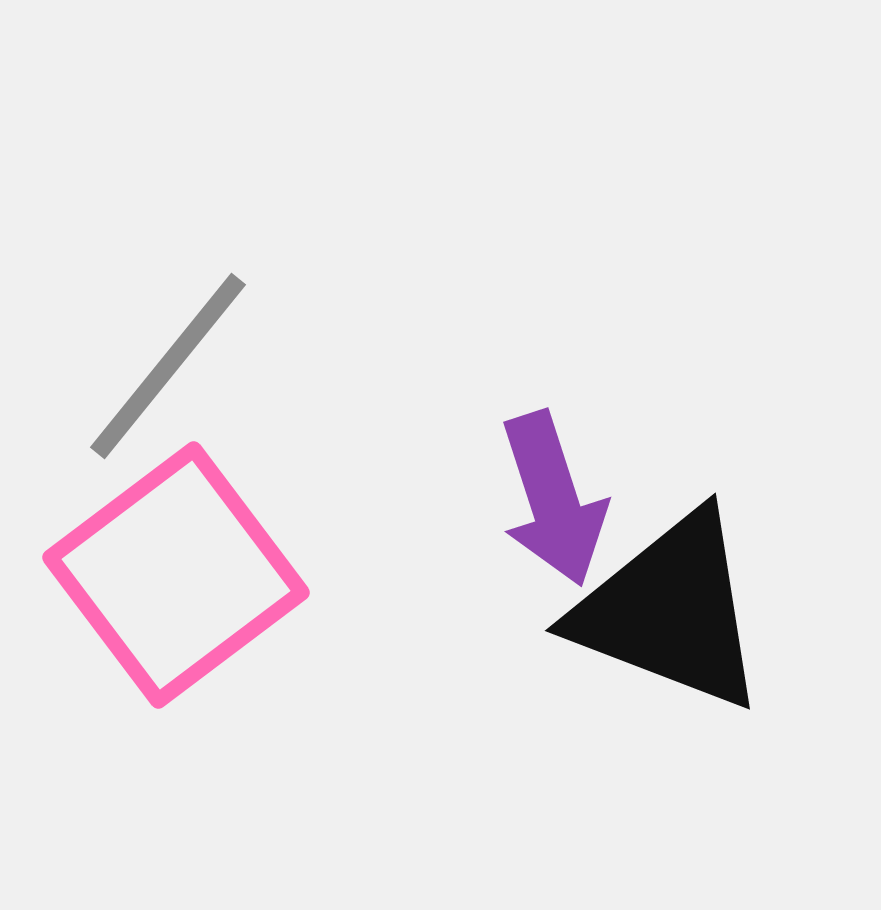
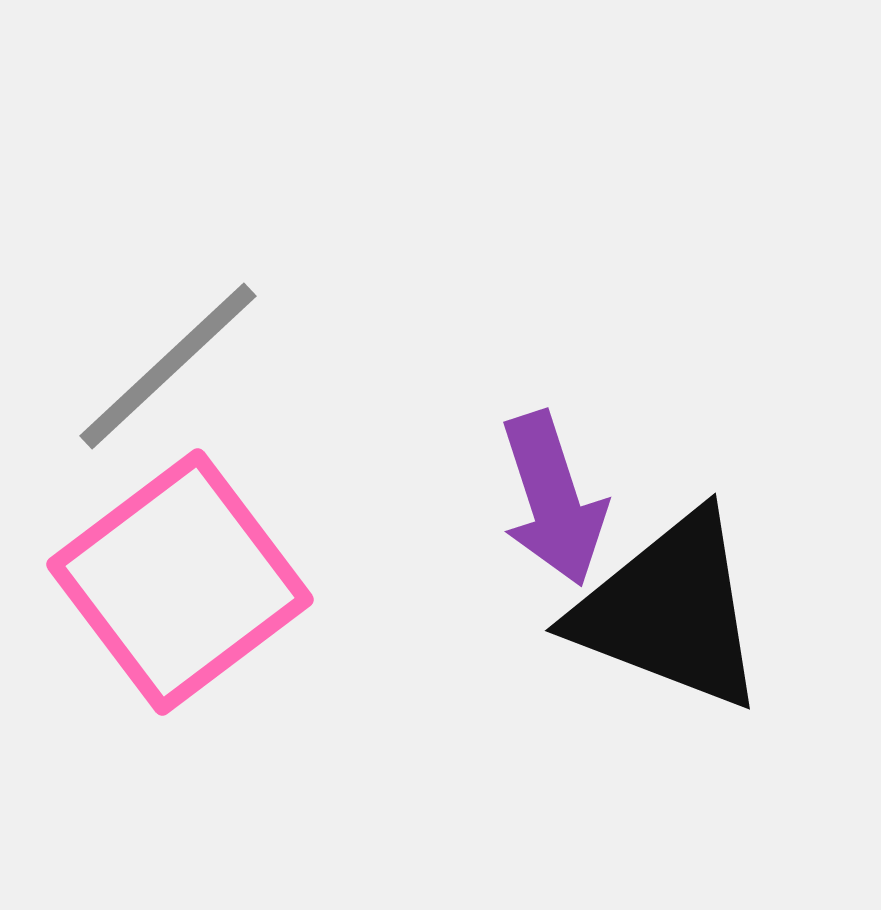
gray line: rotated 8 degrees clockwise
pink square: moved 4 px right, 7 px down
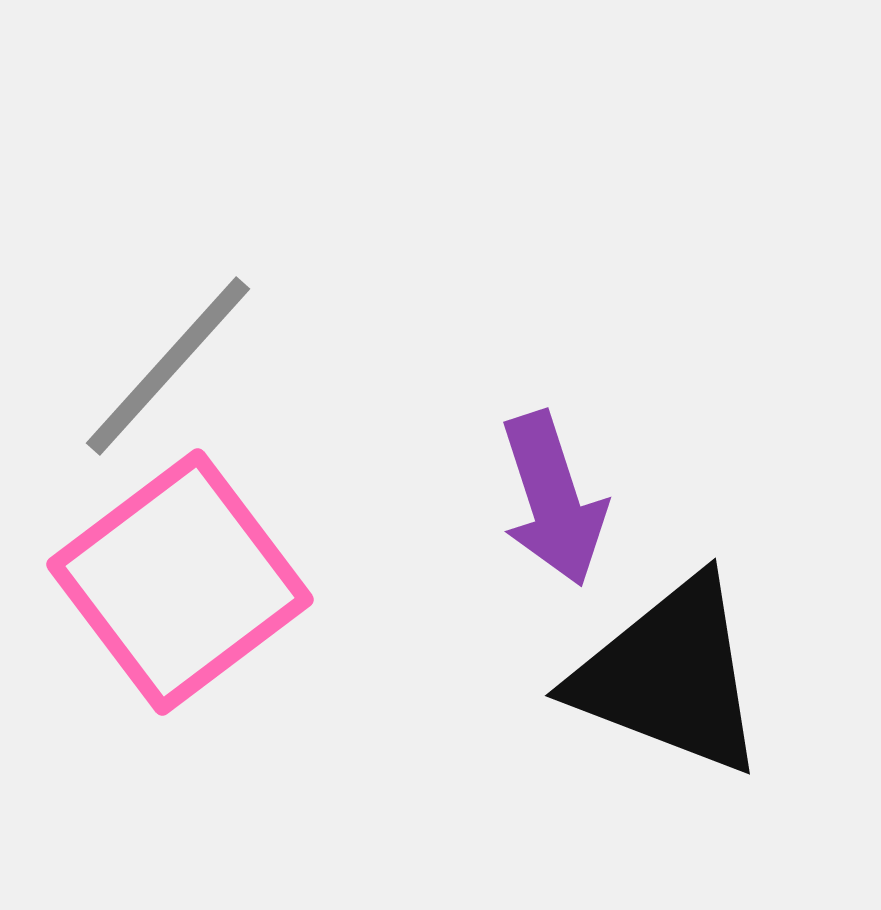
gray line: rotated 5 degrees counterclockwise
black triangle: moved 65 px down
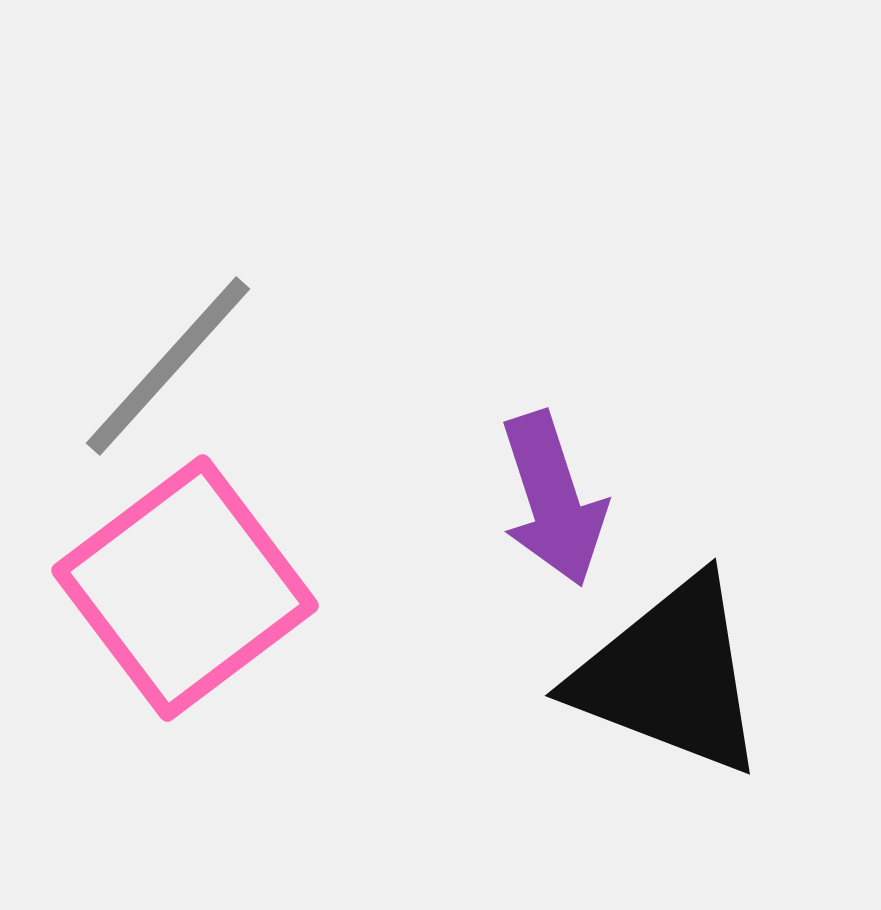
pink square: moved 5 px right, 6 px down
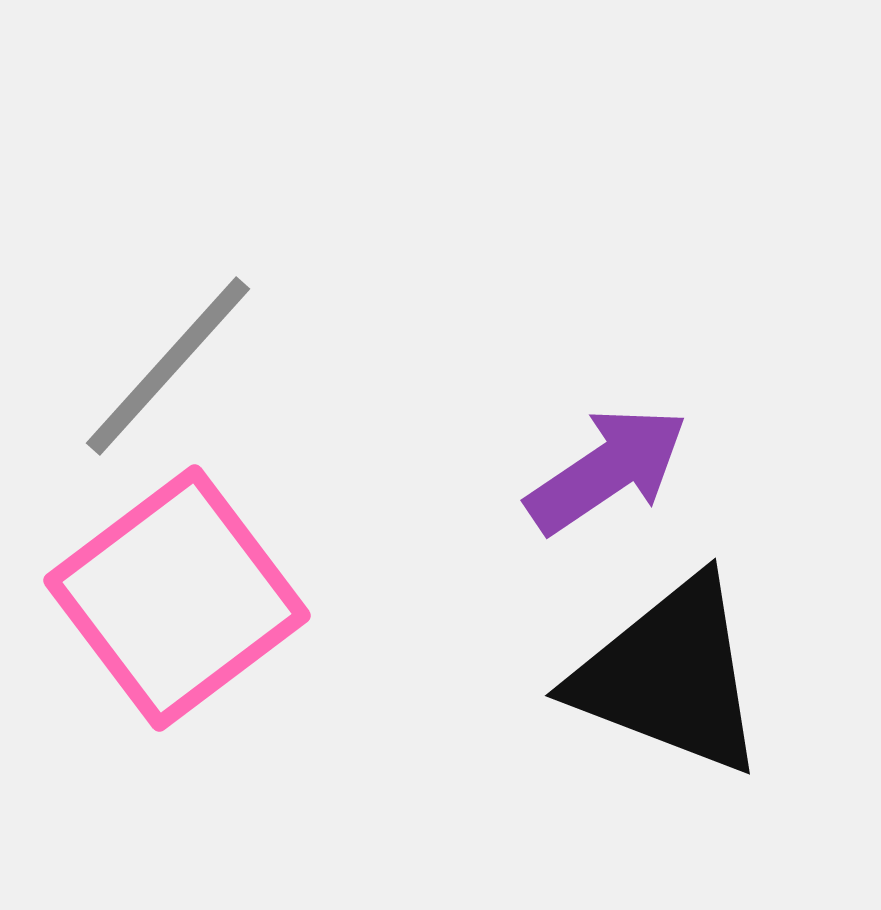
purple arrow: moved 54 px right, 29 px up; rotated 106 degrees counterclockwise
pink square: moved 8 px left, 10 px down
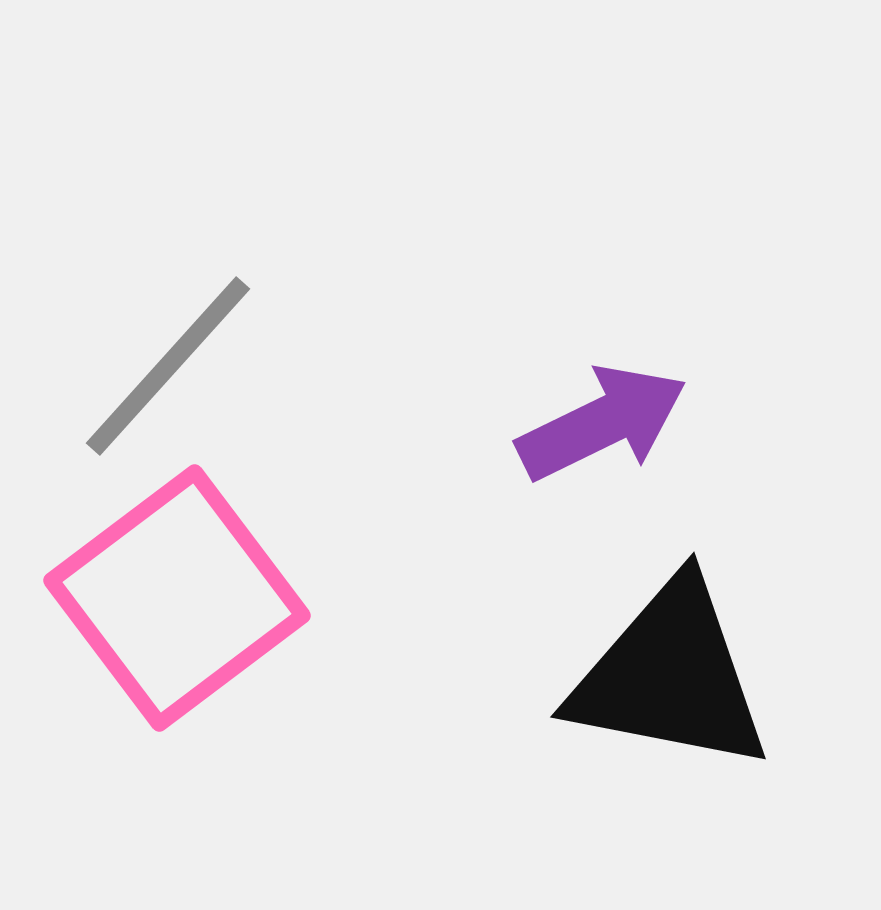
purple arrow: moved 5 px left, 47 px up; rotated 8 degrees clockwise
black triangle: rotated 10 degrees counterclockwise
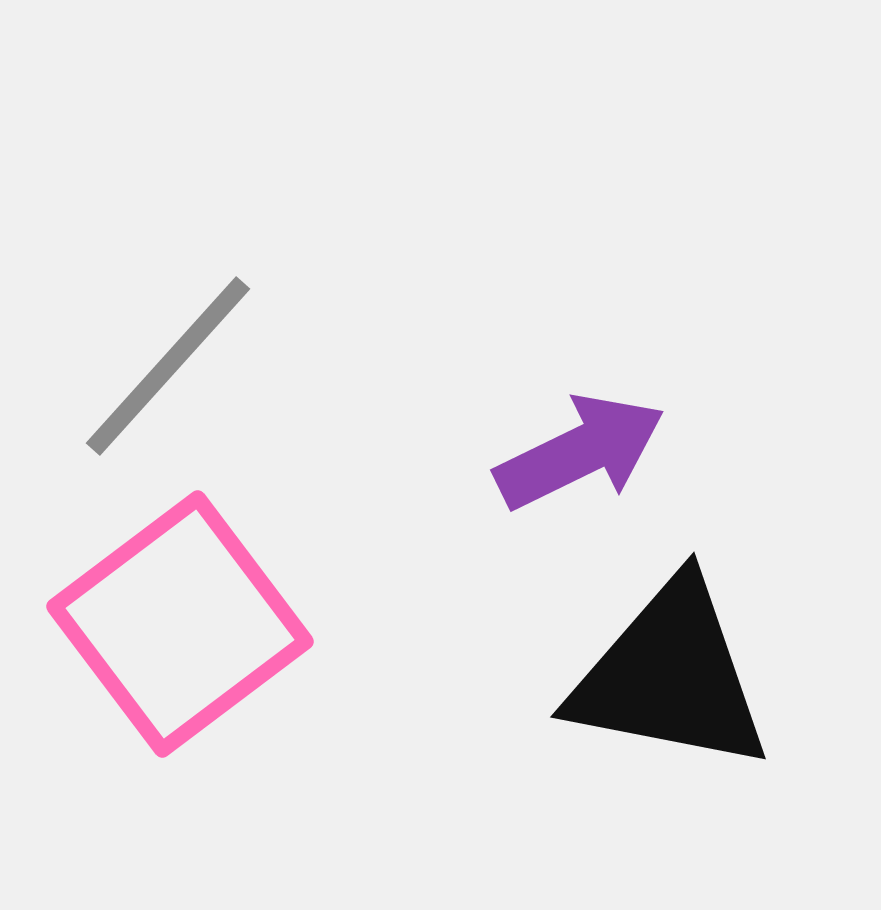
purple arrow: moved 22 px left, 29 px down
pink square: moved 3 px right, 26 px down
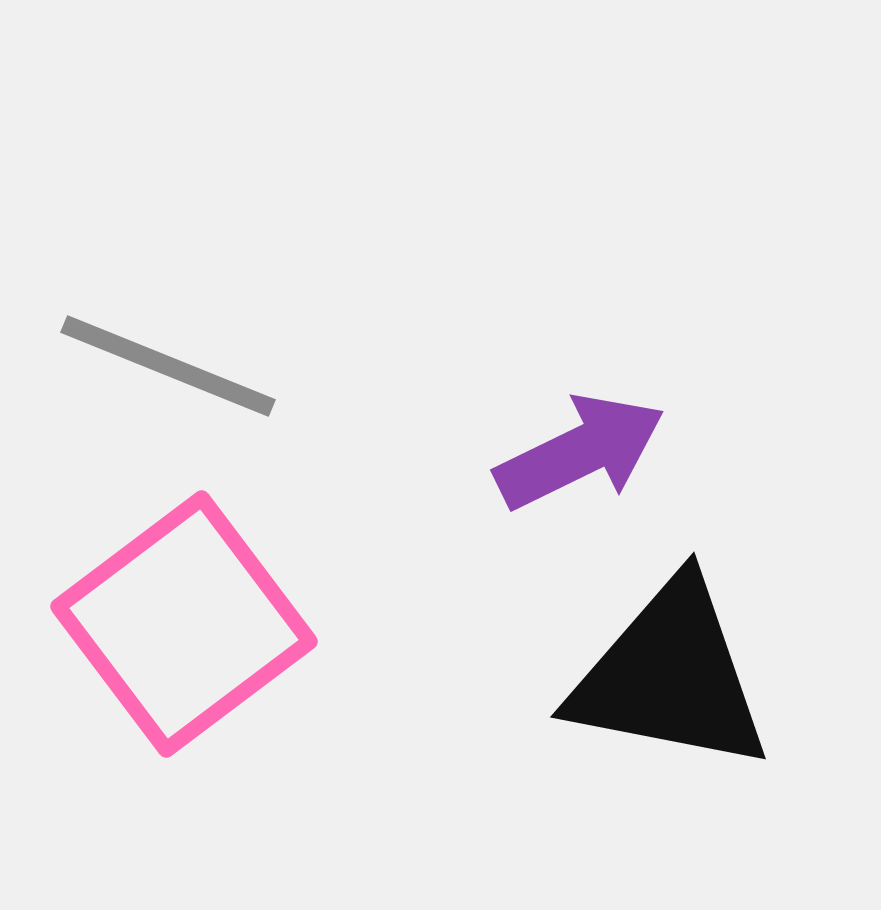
gray line: rotated 70 degrees clockwise
pink square: moved 4 px right
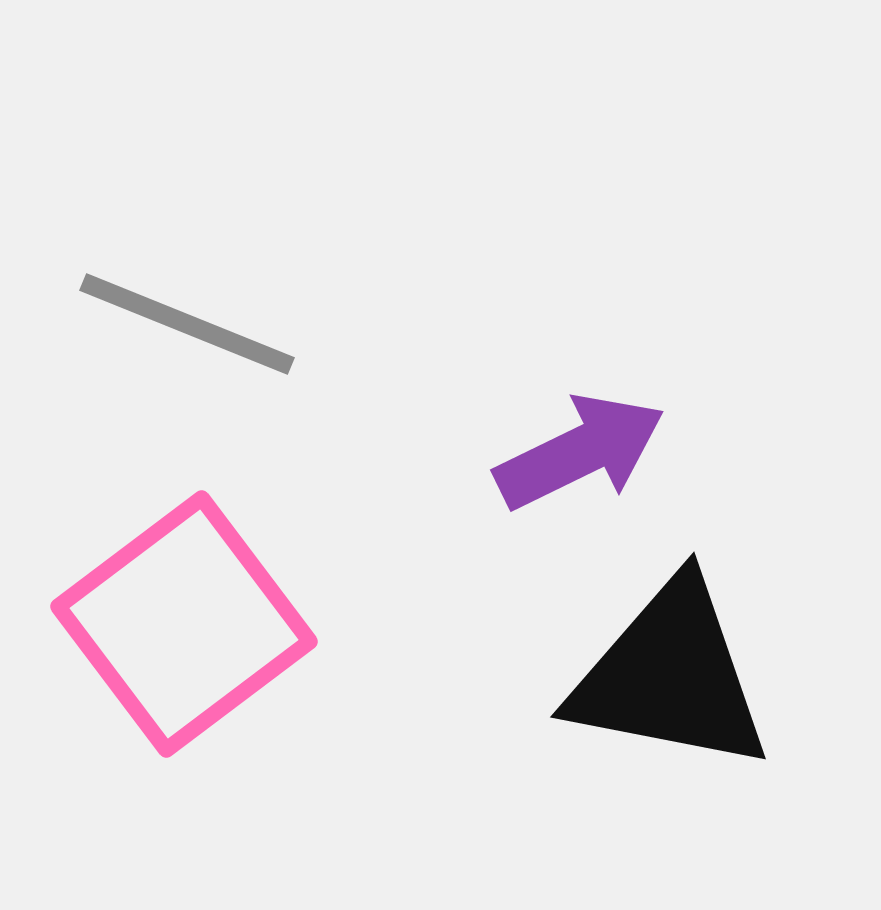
gray line: moved 19 px right, 42 px up
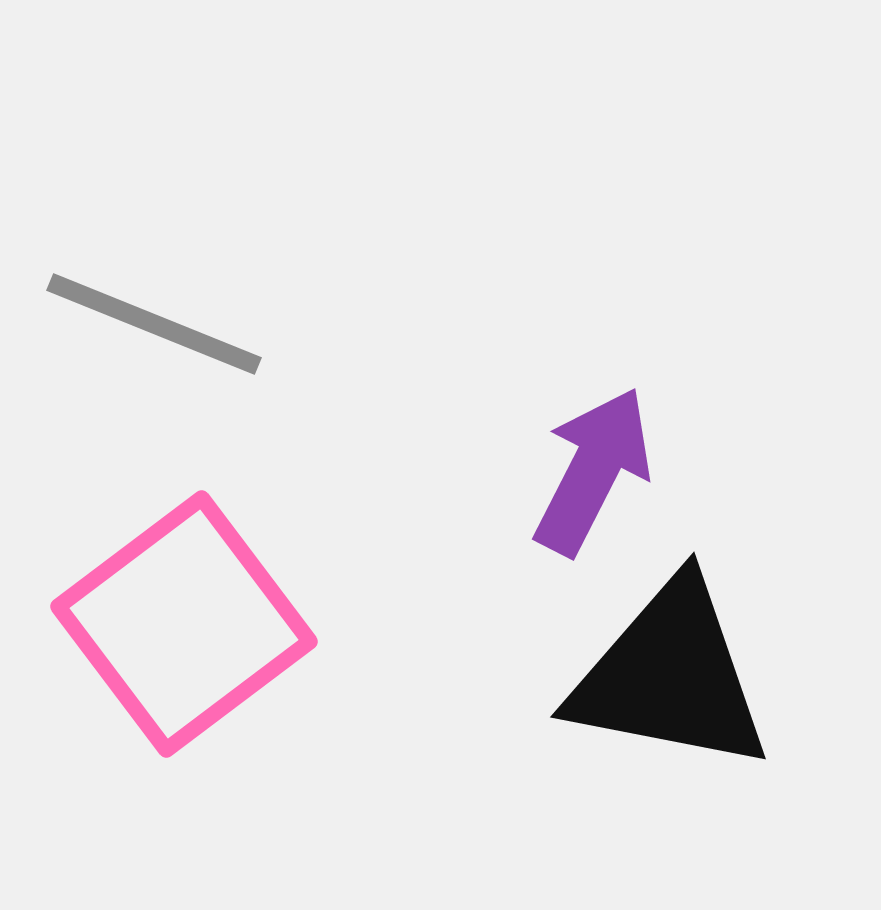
gray line: moved 33 px left
purple arrow: moved 13 px right, 19 px down; rotated 37 degrees counterclockwise
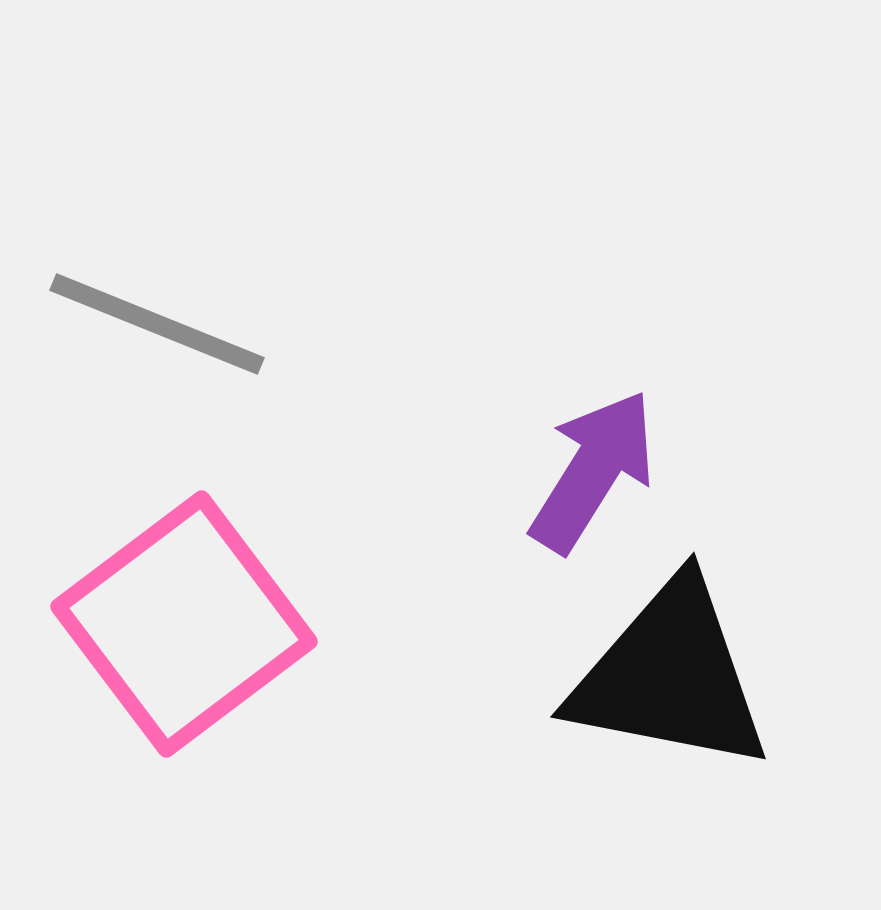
gray line: moved 3 px right
purple arrow: rotated 5 degrees clockwise
